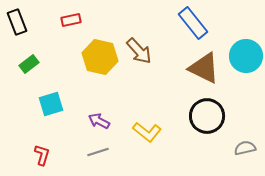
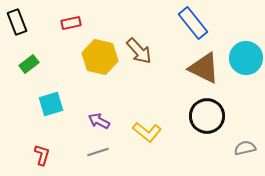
red rectangle: moved 3 px down
cyan circle: moved 2 px down
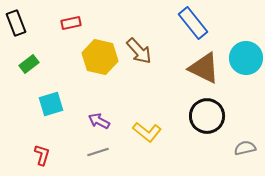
black rectangle: moved 1 px left, 1 px down
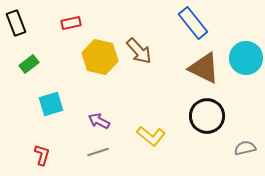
yellow L-shape: moved 4 px right, 4 px down
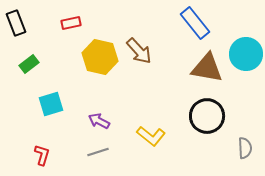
blue rectangle: moved 2 px right
cyan circle: moved 4 px up
brown triangle: moved 3 px right; rotated 16 degrees counterclockwise
gray semicircle: rotated 100 degrees clockwise
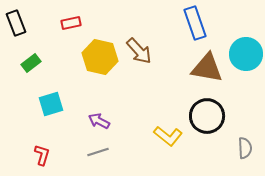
blue rectangle: rotated 20 degrees clockwise
green rectangle: moved 2 px right, 1 px up
yellow L-shape: moved 17 px right
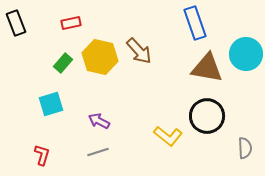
green rectangle: moved 32 px right; rotated 12 degrees counterclockwise
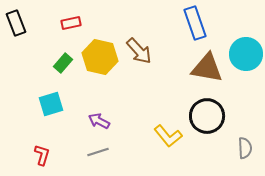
yellow L-shape: rotated 12 degrees clockwise
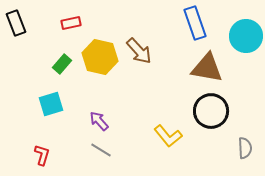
cyan circle: moved 18 px up
green rectangle: moved 1 px left, 1 px down
black circle: moved 4 px right, 5 px up
purple arrow: rotated 20 degrees clockwise
gray line: moved 3 px right, 2 px up; rotated 50 degrees clockwise
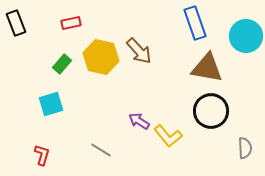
yellow hexagon: moved 1 px right
purple arrow: moved 40 px right; rotated 15 degrees counterclockwise
